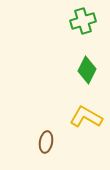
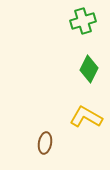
green diamond: moved 2 px right, 1 px up
brown ellipse: moved 1 px left, 1 px down
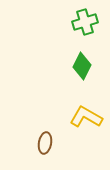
green cross: moved 2 px right, 1 px down
green diamond: moved 7 px left, 3 px up
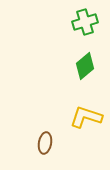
green diamond: moved 3 px right; rotated 24 degrees clockwise
yellow L-shape: rotated 12 degrees counterclockwise
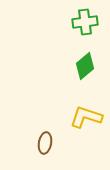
green cross: rotated 10 degrees clockwise
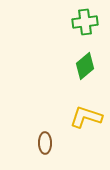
brown ellipse: rotated 10 degrees counterclockwise
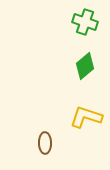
green cross: rotated 25 degrees clockwise
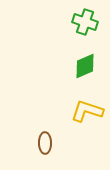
green diamond: rotated 16 degrees clockwise
yellow L-shape: moved 1 px right, 6 px up
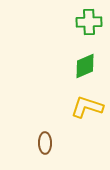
green cross: moved 4 px right; rotated 20 degrees counterclockwise
yellow L-shape: moved 4 px up
